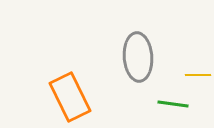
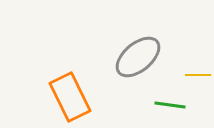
gray ellipse: rotated 54 degrees clockwise
green line: moved 3 px left, 1 px down
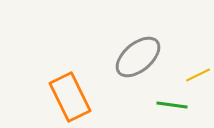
yellow line: rotated 25 degrees counterclockwise
green line: moved 2 px right
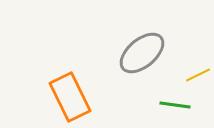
gray ellipse: moved 4 px right, 4 px up
green line: moved 3 px right
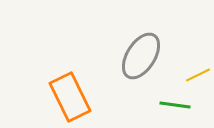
gray ellipse: moved 1 px left, 3 px down; rotated 18 degrees counterclockwise
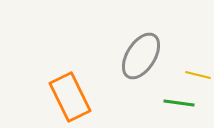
yellow line: rotated 40 degrees clockwise
green line: moved 4 px right, 2 px up
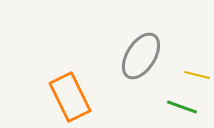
yellow line: moved 1 px left
green line: moved 3 px right, 4 px down; rotated 12 degrees clockwise
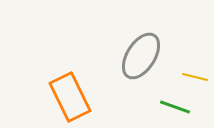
yellow line: moved 2 px left, 2 px down
green line: moved 7 px left
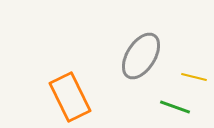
yellow line: moved 1 px left
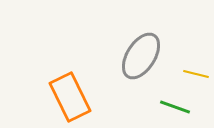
yellow line: moved 2 px right, 3 px up
